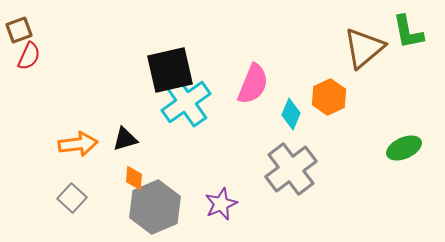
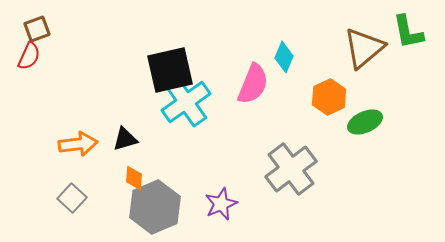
brown square: moved 18 px right, 1 px up
cyan diamond: moved 7 px left, 57 px up
green ellipse: moved 39 px left, 26 px up
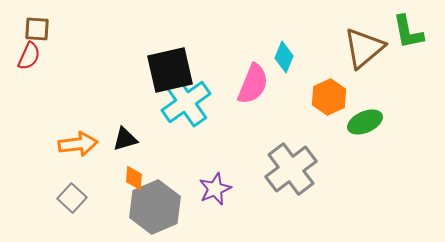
brown square: rotated 24 degrees clockwise
purple star: moved 6 px left, 15 px up
